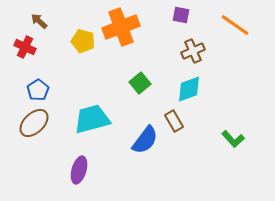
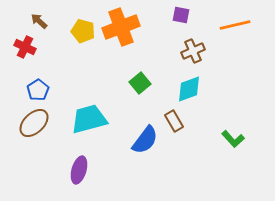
orange line: rotated 48 degrees counterclockwise
yellow pentagon: moved 10 px up
cyan trapezoid: moved 3 px left
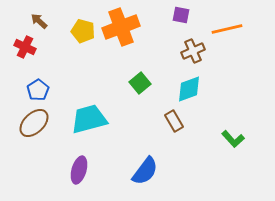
orange line: moved 8 px left, 4 px down
blue semicircle: moved 31 px down
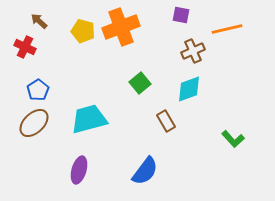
brown rectangle: moved 8 px left
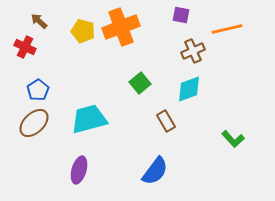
blue semicircle: moved 10 px right
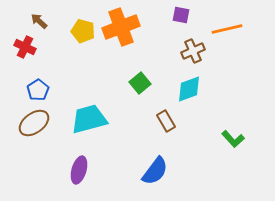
brown ellipse: rotated 8 degrees clockwise
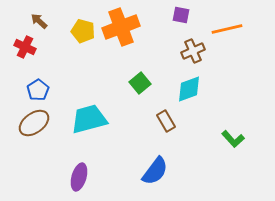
purple ellipse: moved 7 px down
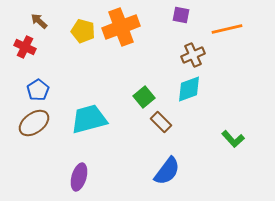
brown cross: moved 4 px down
green square: moved 4 px right, 14 px down
brown rectangle: moved 5 px left, 1 px down; rotated 15 degrees counterclockwise
blue semicircle: moved 12 px right
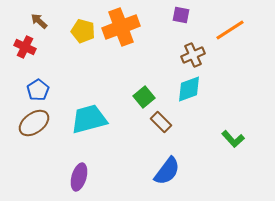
orange line: moved 3 px right, 1 px down; rotated 20 degrees counterclockwise
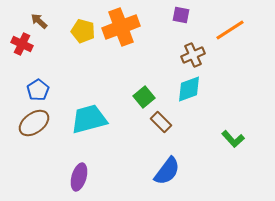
red cross: moved 3 px left, 3 px up
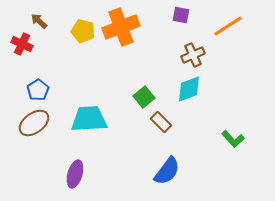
orange line: moved 2 px left, 4 px up
cyan trapezoid: rotated 12 degrees clockwise
purple ellipse: moved 4 px left, 3 px up
